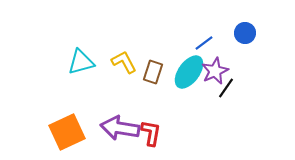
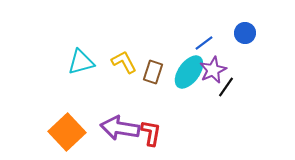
purple star: moved 2 px left, 1 px up
black line: moved 1 px up
orange square: rotated 18 degrees counterclockwise
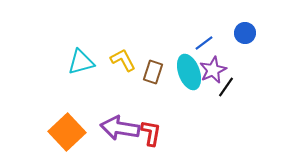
yellow L-shape: moved 1 px left, 2 px up
cyan ellipse: rotated 56 degrees counterclockwise
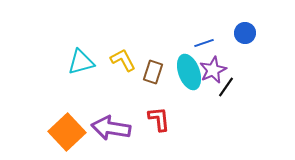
blue line: rotated 18 degrees clockwise
purple arrow: moved 9 px left
red L-shape: moved 8 px right, 14 px up; rotated 16 degrees counterclockwise
